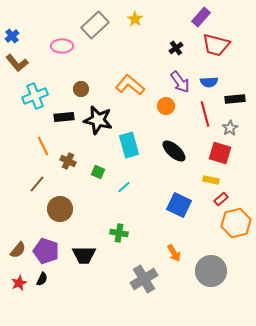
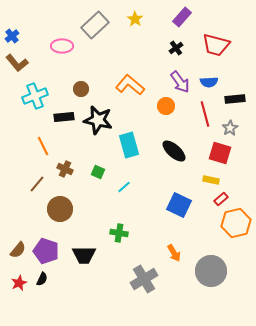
purple rectangle at (201, 17): moved 19 px left
brown cross at (68, 161): moved 3 px left, 8 px down
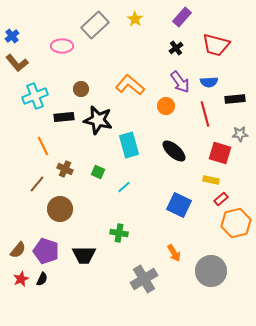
gray star at (230, 128): moved 10 px right, 6 px down; rotated 28 degrees clockwise
red star at (19, 283): moved 2 px right, 4 px up
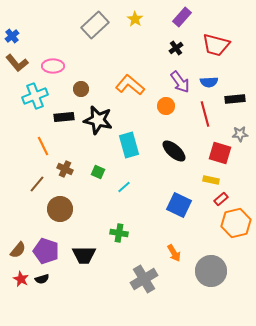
pink ellipse at (62, 46): moved 9 px left, 20 px down
red star at (21, 279): rotated 21 degrees counterclockwise
black semicircle at (42, 279): rotated 48 degrees clockwise
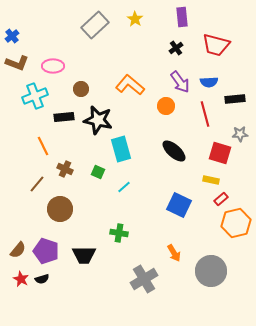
purple rectangle at (182, 17): rotated 48 degrees counterclockwise
brown L-shape at (17, 63): rotated 30 degrees counterclockwise
cyan rectangle at (129, 145): moved 8 px left, 4 px down
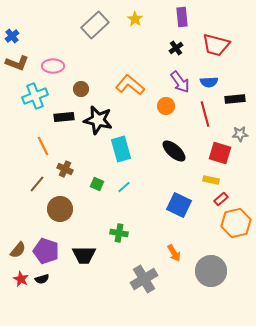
green square at (98, 172): moved 1 px left, 12 px down
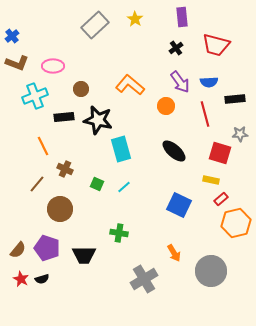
purple pentagon at (46, 251): moved 1 px right, 3 px up
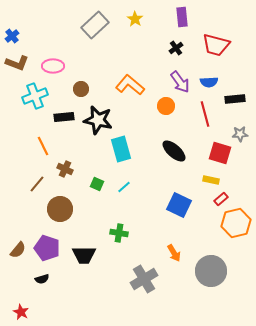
red star at (21, 279): moved 33 px down
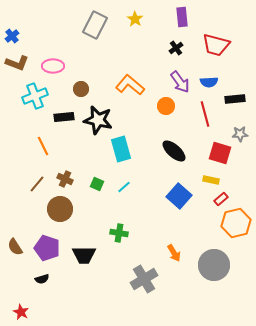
gray rectangle at (95, 25): rotated 20 degrees counterclockwise
brown cross at (65, 169): moved 10 px down
blue square at (179, 205): moved 9 px up; rotated 15 degrees clockwise
brown semicircle at (18, 250): moved 3 px left, 3 px up; rotated 108 degrees clockwise
gray circle at (211, 271): moved 3 px right, 6 px up
